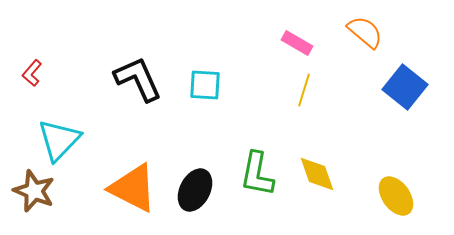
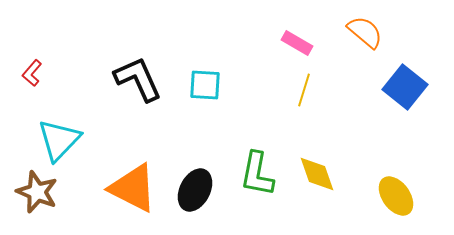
brown star: moved 3 px right, 1 px down
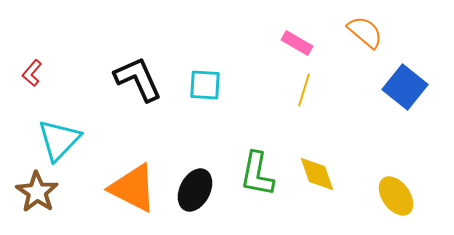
brown star: rotated 12 degrees clockwise
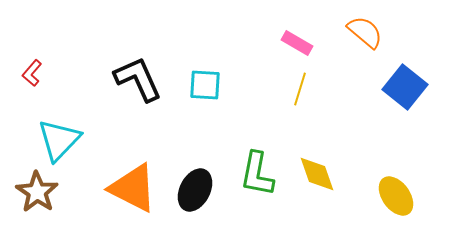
yellow line: moved 4 px left, 1 px up
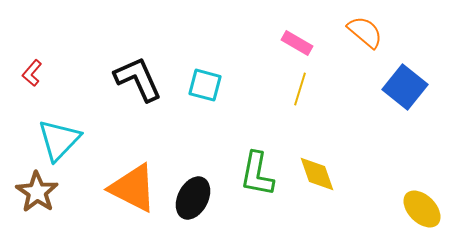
cyan square: rotated 12 degrees clockwise
black ellipse: moved 2 px left, 8 px down
yellow ellipse: moved 26 px right, 13 px down; rotated 9 degrees counterclockwise
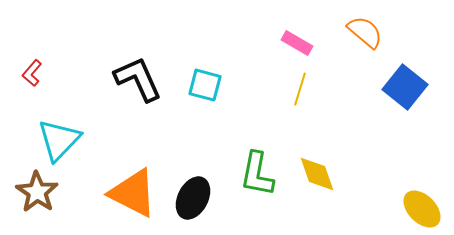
orange triangle: moved 5 px down
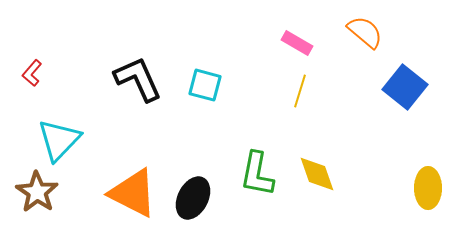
yellow line: moved 2 px down
yellow ellipse: moved 6 px right, 21 px up; rotated 45 degrees clockwise
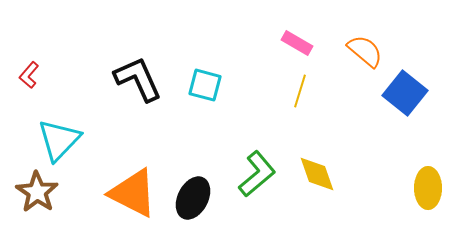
orange semicircle: moved 19 px down
red L-shape: moved 3 px left, 2 px down
blue square: moved 6 px down
green L-shape: rotated 141 degrees counterclockwise
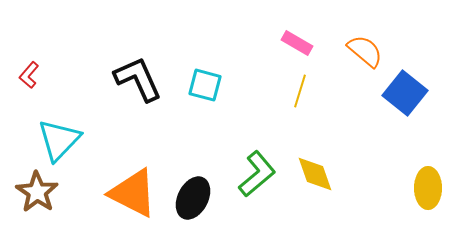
yellow diamond: moved 2 px left
